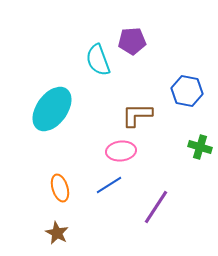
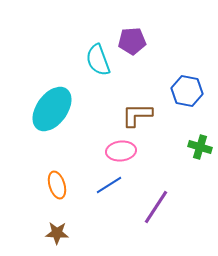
orange ellipse: moved 3 px left, 3 px up
brown star: rotated 25 degrees counterclockwise
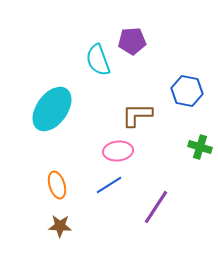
pink ellipse: moved 3 px left
brown star: moved 3 px right, 7 px up
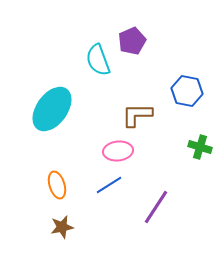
purple pentagon: rotated 20 degrees counterclockwise
brown star: moved 2 px right, 1 px down; rotated 15 degrees counterclockwise
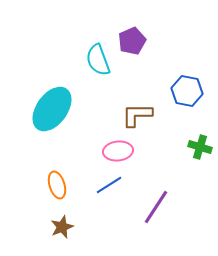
brown star: rotated 10 degrees counterclockwise
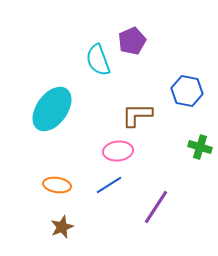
orange ellipse: rotated 64 degrees counterclockwise
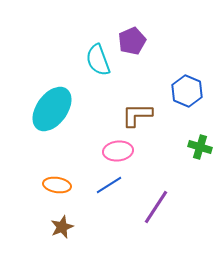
blue hexagon: rotated 12 degrees clockwise
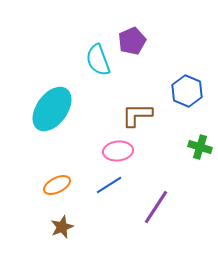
orange ellipse: rotated 36 degrees counterclockwise
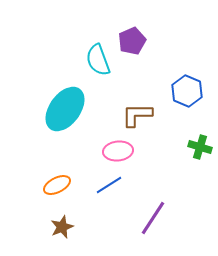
cyan ellipse: moved 13 px right
purple line: moved 3 px left, 11 px down
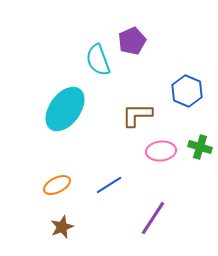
pink ellipse: moved 43 px right
